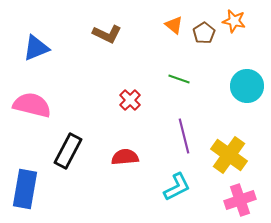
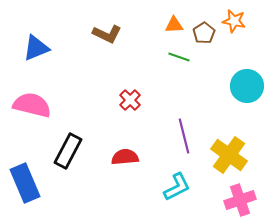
orange triangle: rotated 42 degrees counterclockwise
green line: moved 22 px up
blue rectangle: moved 6 px up; rotated 33 degrees counterclockwise
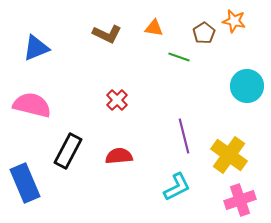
orange triangle: moved 20 px left, 3 px down; rotated 12 degrees clockwise
red cross: moved 13 px left
red semicircle: moved 6 px left, 1 px up
